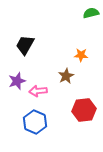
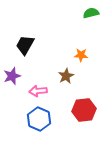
purple star: moved 5 px left, 5 px up
blue hexagon: moved 4 px right, 3 px up
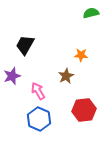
pink arrow: rotated 66 degrees clockwise
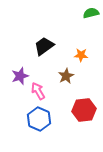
black trapezoid: moved 19 px right, 1 px down; rotated 25 degrees clockwise
purple star: moved 8 px right
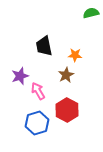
black trapezoid: rotated 65 degrees counterclockwise
orange star: moved 6 px left
brown star: moved 1 px up
red hexagon: moved 17 px left; rotated 25 degrees counterclockwise
blue hexagon: moved 2 px left, 4 px down; rotated 20 degrees clockwise
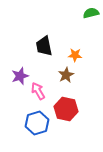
red hexagon: moved 1 px left, 1 px up; rotated 15 degrees counterclockwise
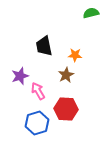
red hexagon: rotated 10 degrees counterclockwise
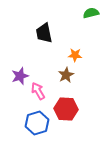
black trapezoid: moved 13 px up
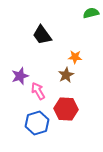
black trapezoid: moved 2 px left, 2 px down; rotated 25 degrees counterclockwise
orange star: moved 2 px down
